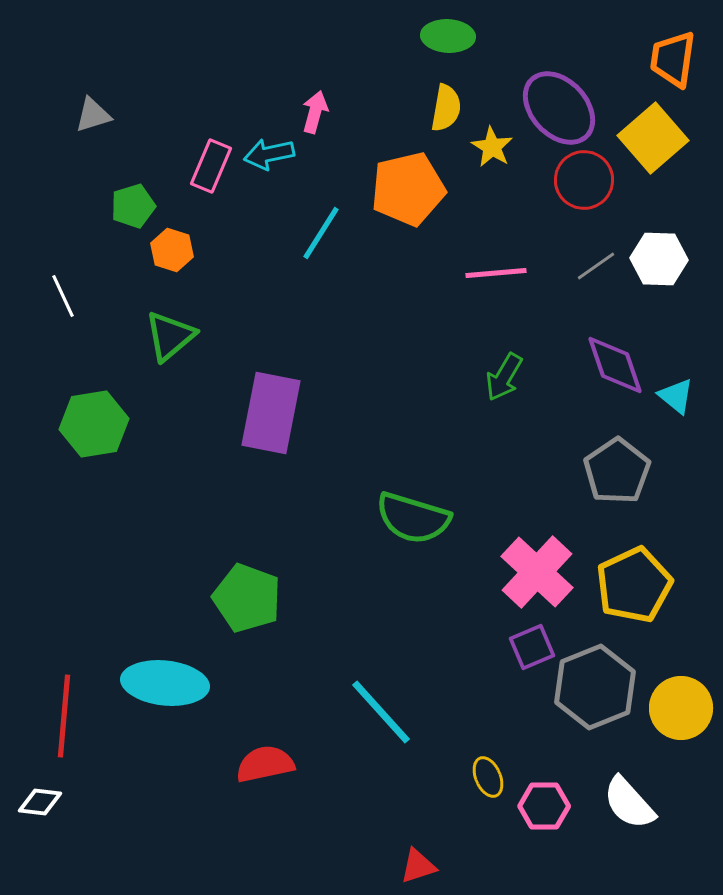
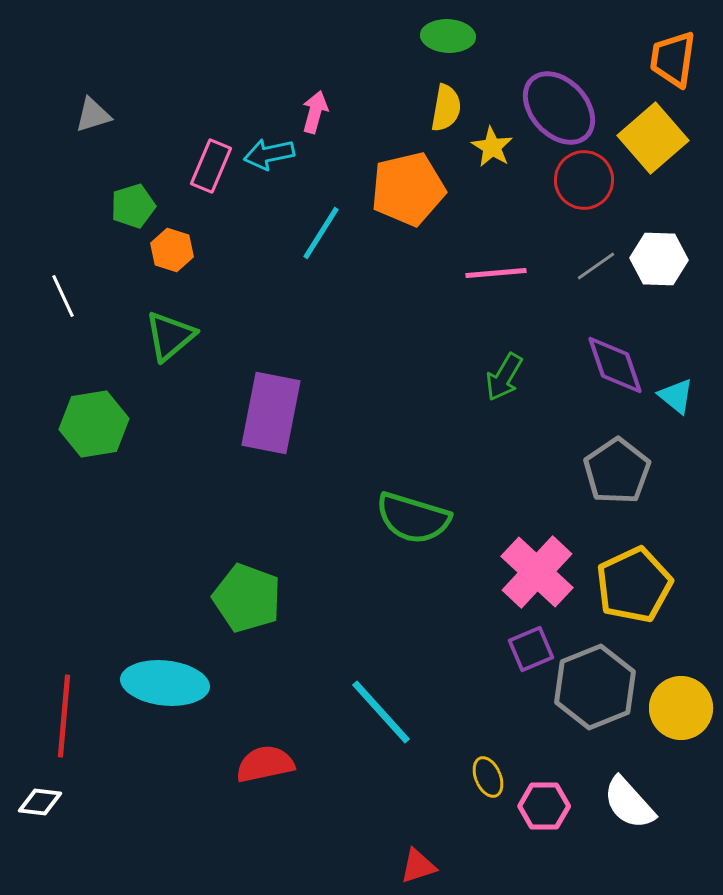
purple square at (532, 647): moved 1 px left, 2 px down
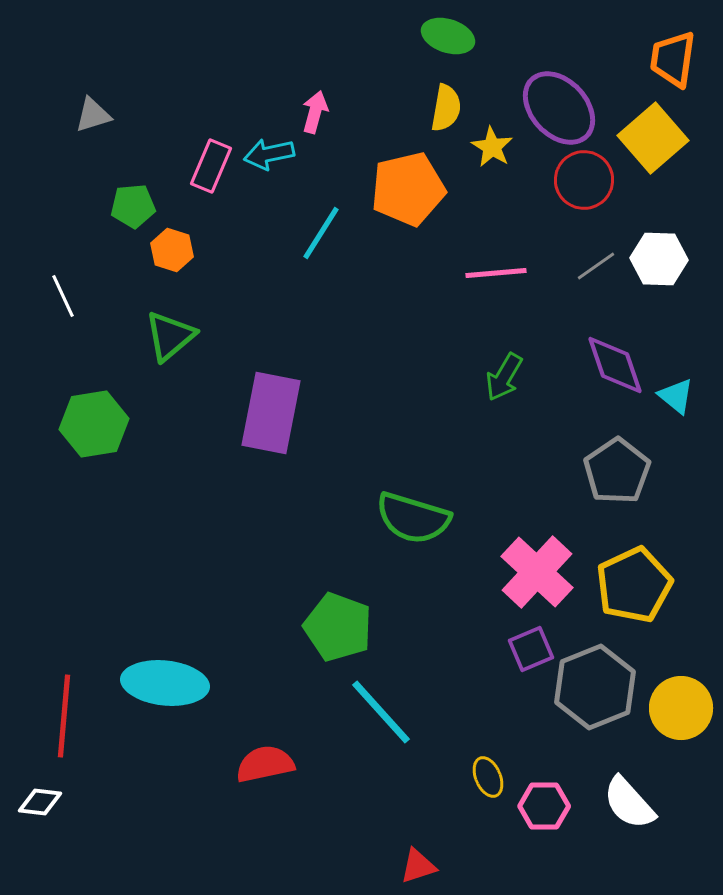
green ellipse at (448, 36): rotated 15 degrees clockwise
green pentagon at (133, 206): rotated 12 degrees clockwise
green pentagon at (247, 598): moved 91 px right, 29 px down
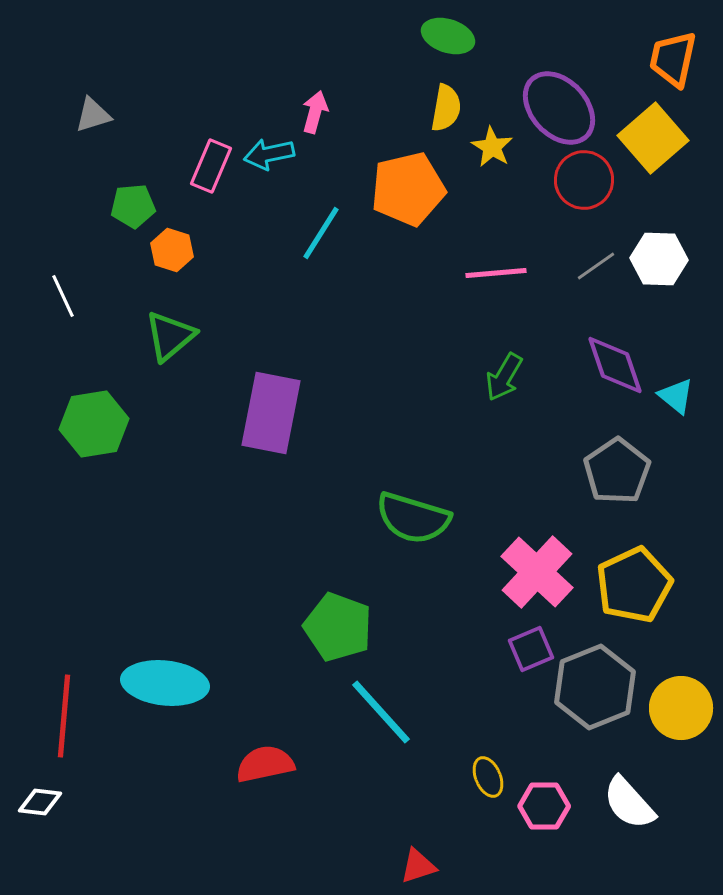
orange trapezoid at (673, 59): rotated 4 degrees clockwise
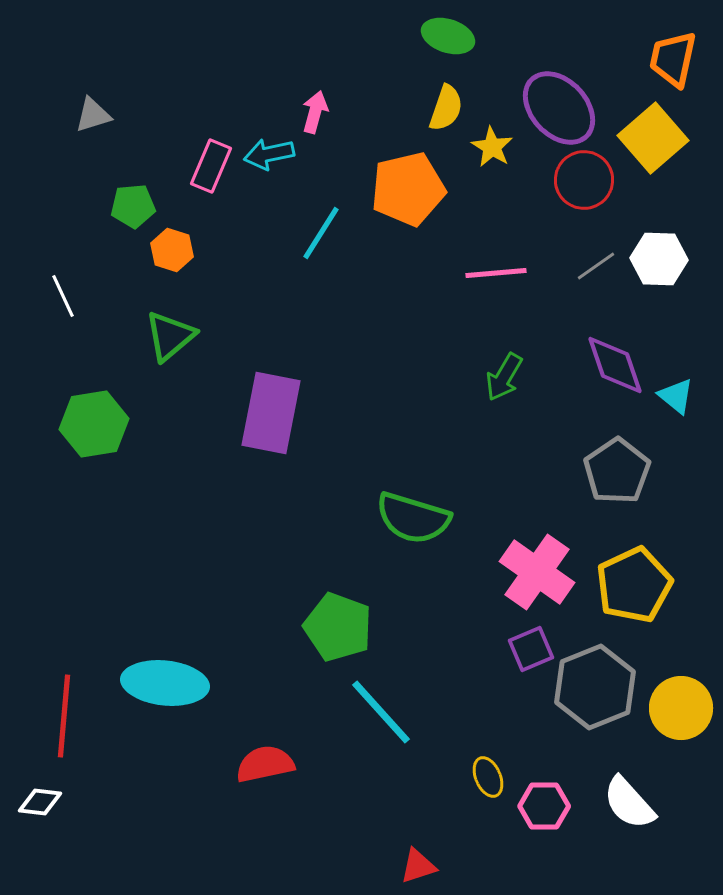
yellow semicircle at (446, 108): rotated 9 degrees clockwise
pink cross at (537, 572): rotated 8 degrees counterclockwise
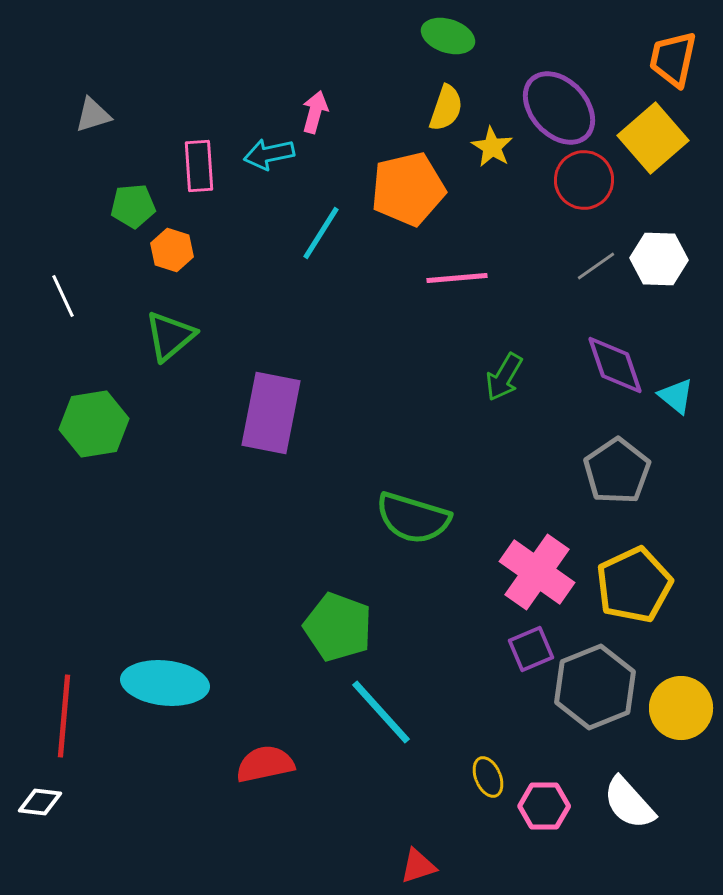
pink rectangle at (211, 166): moved 12 px left; rotated 27 degrees counterclockwise
pink line at (496, 273): moved 39 px left, 5 px down
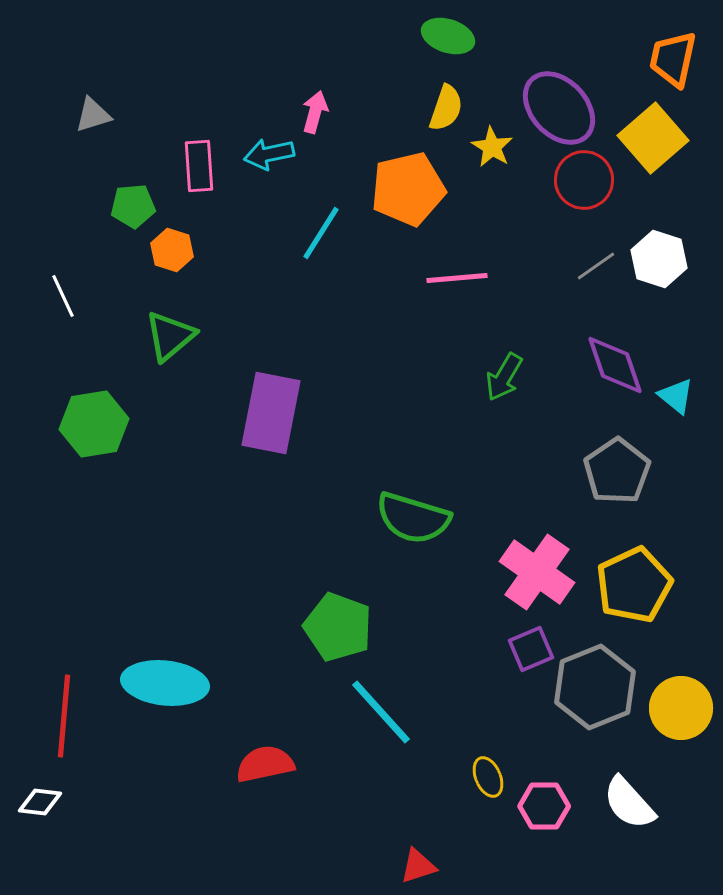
white hexagon at (659, 259): rotated 16 degrees clockwise
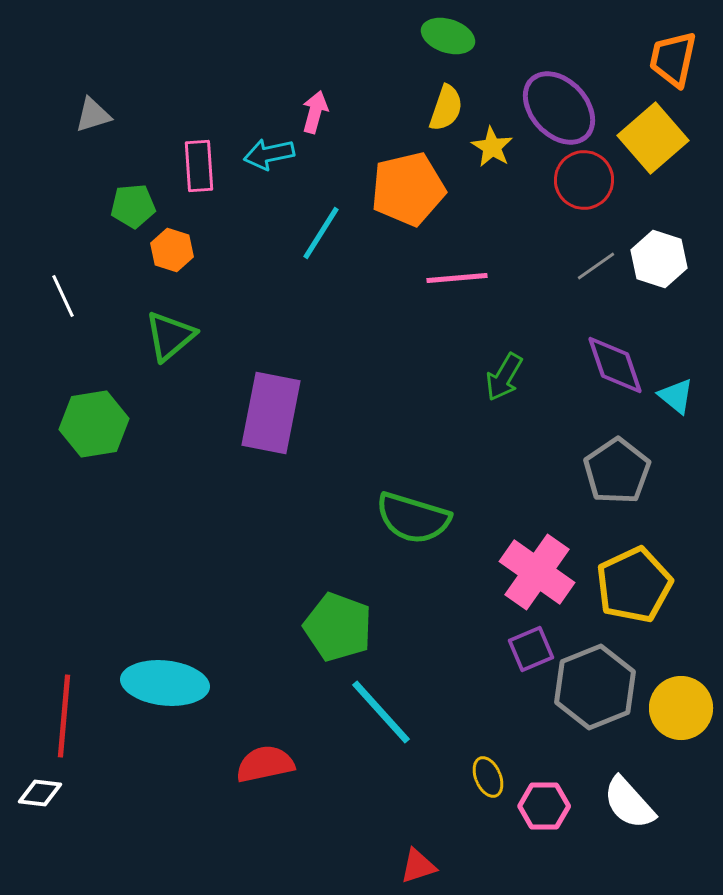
white diamond at (40, 802): moved 9 px up
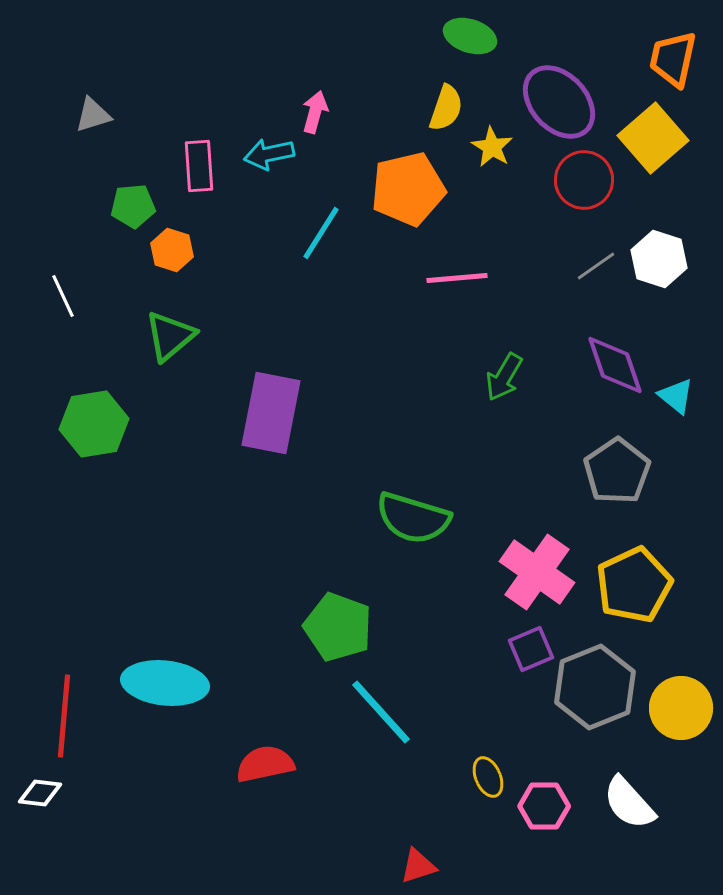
green ellipse at (448, 36): moved 22 px right
purple ellipse at (559, 108): moved 6 px up
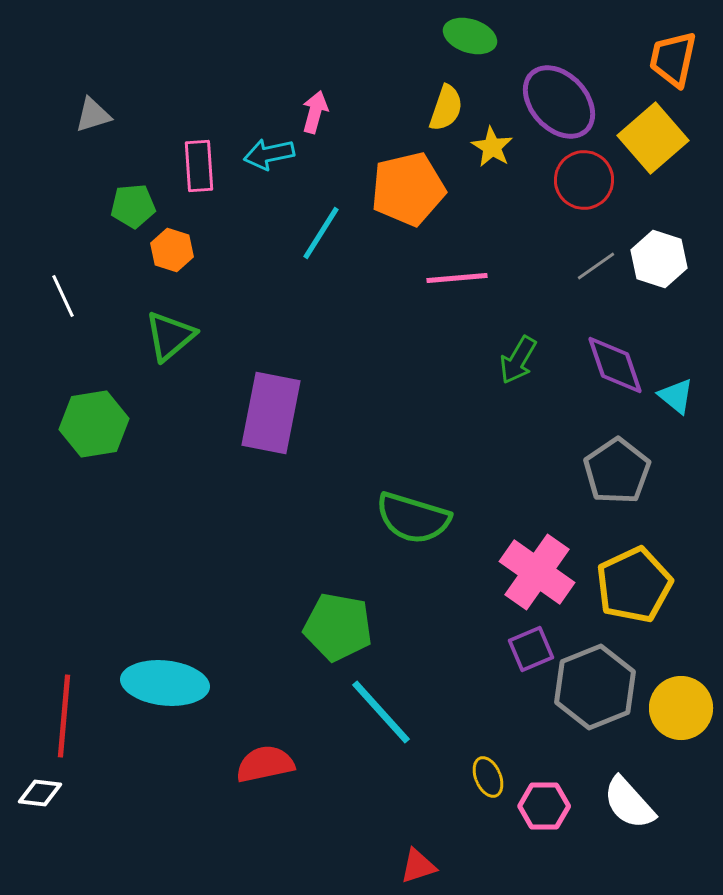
green arrow at (504, 377): moved 14 px right, 17 px up
green pentagon at (338, 627): rotated 10 degrees counterclockwise
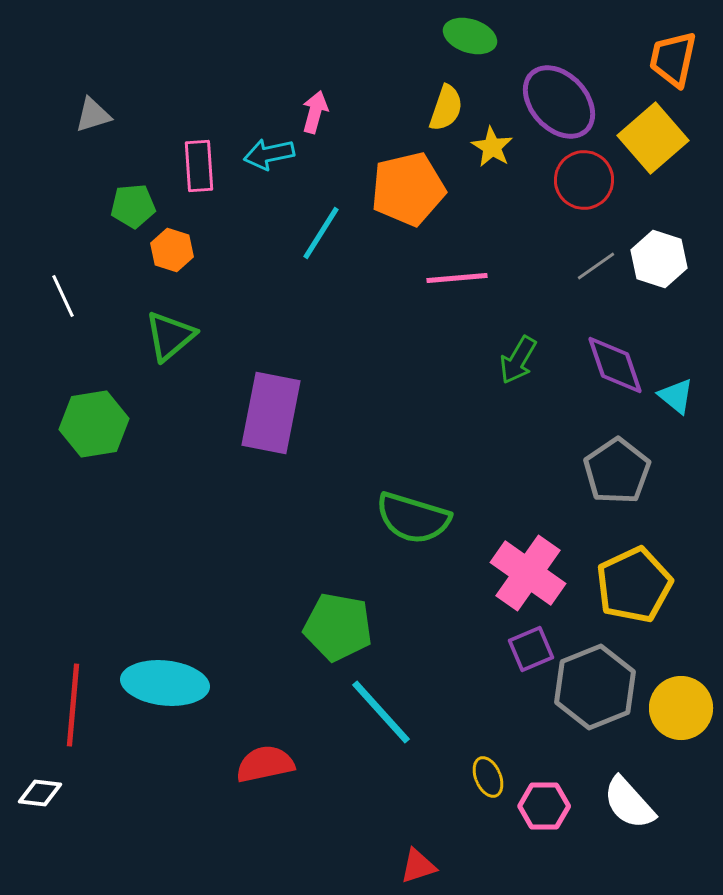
pink cross at (537, 572): moved 9 px left, 1 px down
red line at (64, 716): moved 9 px right, 11 px up
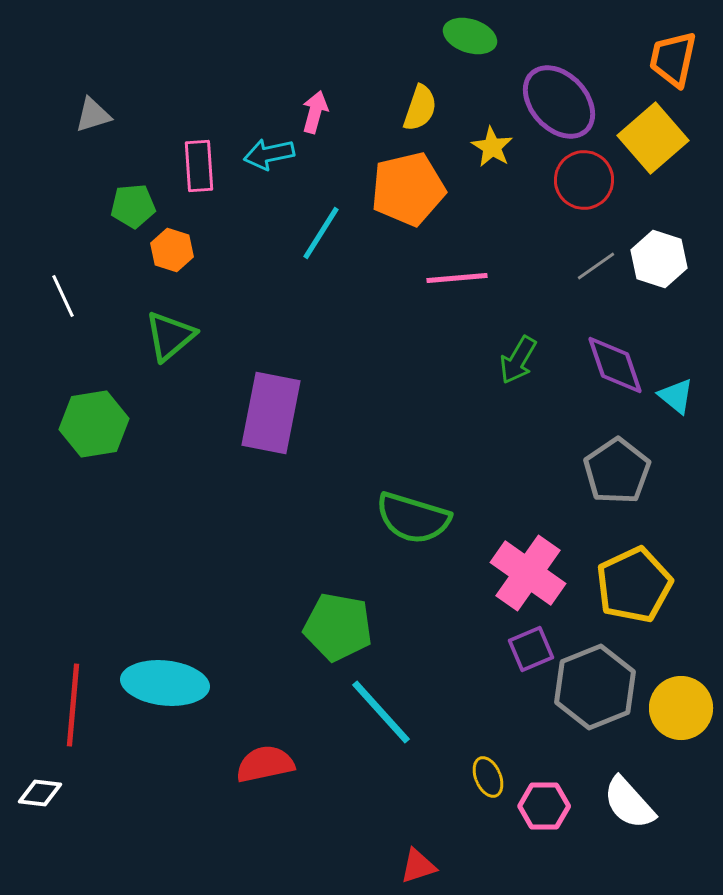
yellow semicircle at (446, 108): moved 26 px left
